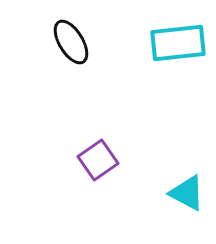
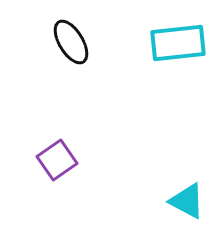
purple square: moved 41 px left
cyan triangle: moved 8 px down
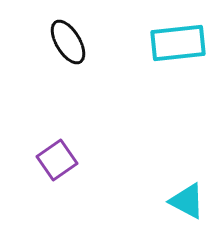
black ellipse: moved 3 px left
